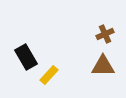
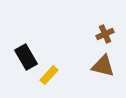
brown triangle: rotated 15 degrees clockwise
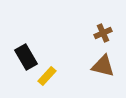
brown cross: moved 2 px left, 1 px up
yellow rectangle: moved 2 px left, 1 px down
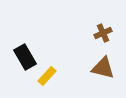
black rectangle: moved 1 px left
brown triangle: moved 2 px down
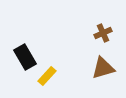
brown triangle: rotated 30 degrees counterclockwise
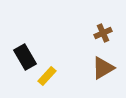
brown triangle: rotated 15 degrees counterclockwise
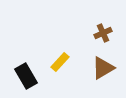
black rectangle: moved 1 px right, 19 px down
yellow rectangle: moved 13 px right, 14 px up
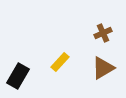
black rectangle: moved 8 px left; rotated 60 degrees clockwise
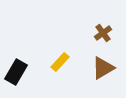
brown cross: rotated 12 degrees counterclockwise
black rectangle: moved 2 px left, 4 px up
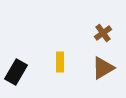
yellow rectangle: rotated 42 degrees counterclockwise
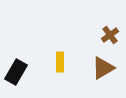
brown cross: moved 7 px right, 2 px down
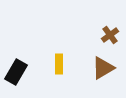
yellow rectangle: moved 1 px left, 2 px down
